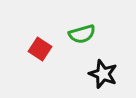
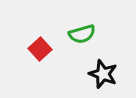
red square: rotated 15 degrees clockwise
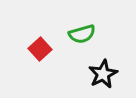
black star: rotated 24 degrees clockwise
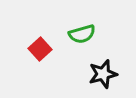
black star: rotated 12 degrees clockwise
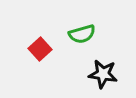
black star: rotated 24 degrees clockwise
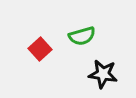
green semicircle: moved 2 px down
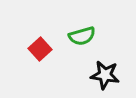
black star: moved 2 px right, 1 px down
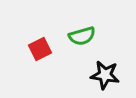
red square: rotated 15 degrees clockwise
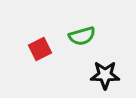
black star: rotated 8 degrees counterclockwise
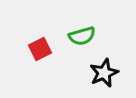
black star: moved 1 px left, 2 px up; rotated 24 degrees counterclockwise
